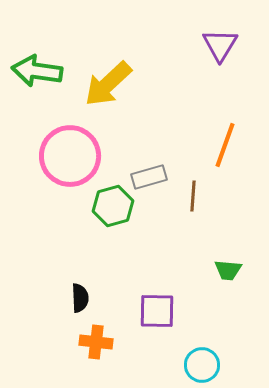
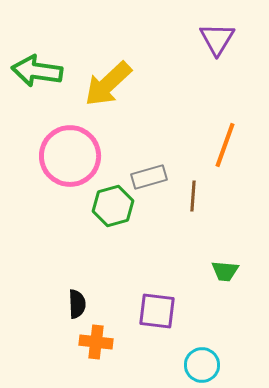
purple triangle: moved 3 px left, 6 px up
green trapezoid: moved 3 px left, 1 px down
black semicircle: moved 3 px left, 6 px down
purple square: rotated 6 degrees clockwise
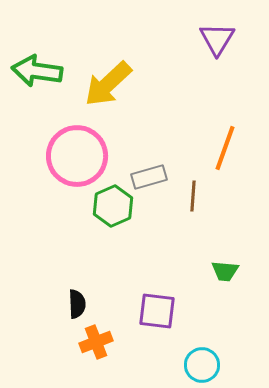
orange line: moved 3 px down
pink circle: moved 7 px right
green hexagon: rotated 9 degrees counterclockwise
orange cross: rotated 28 degrees counterclockwise
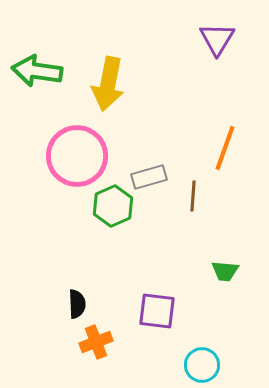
yellow arrow: rotated 36 degrees counterclockwise
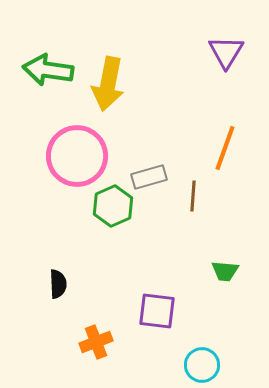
purple triangle: moved 9 px right, 13 px down
green arrow: moved 11 px right, 1 px up
black semicircle: moved 19 px left, 20 px up
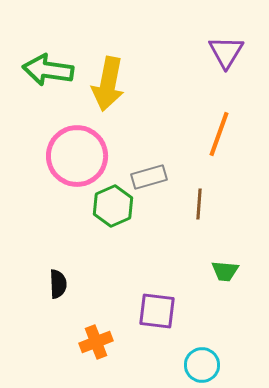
orange line: moved 6 px left, 14 px up
brown line: moved 6 px right, 8 px down
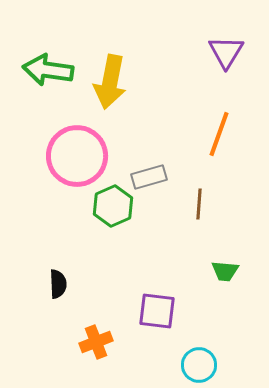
yellow arrow: moved 2 px right, 2 px up
cyan circle: moved 3 px left
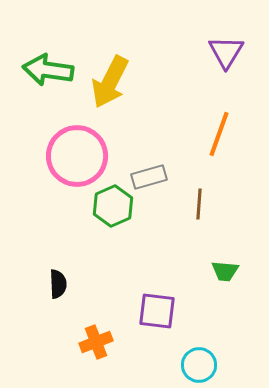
yellow arrow: rotated 16 degrees clockwise
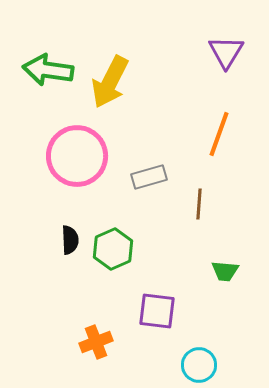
green hexagon: moved 43 px down
black semicircle: moved 12 px right, 44 px up
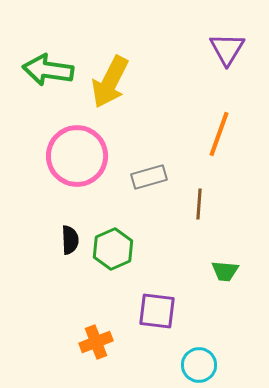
purple triangle: moved 1 px right, 3 px up
